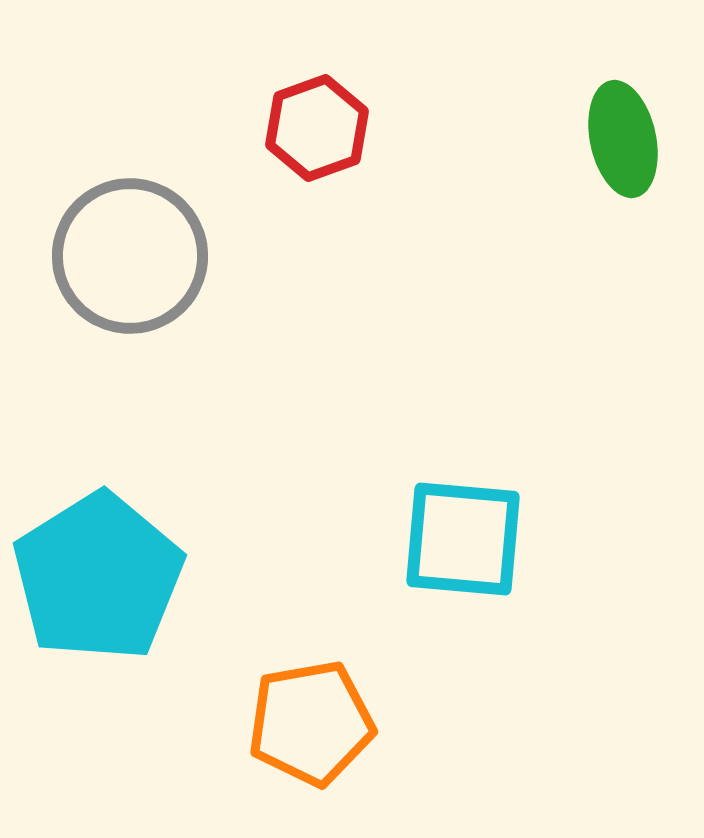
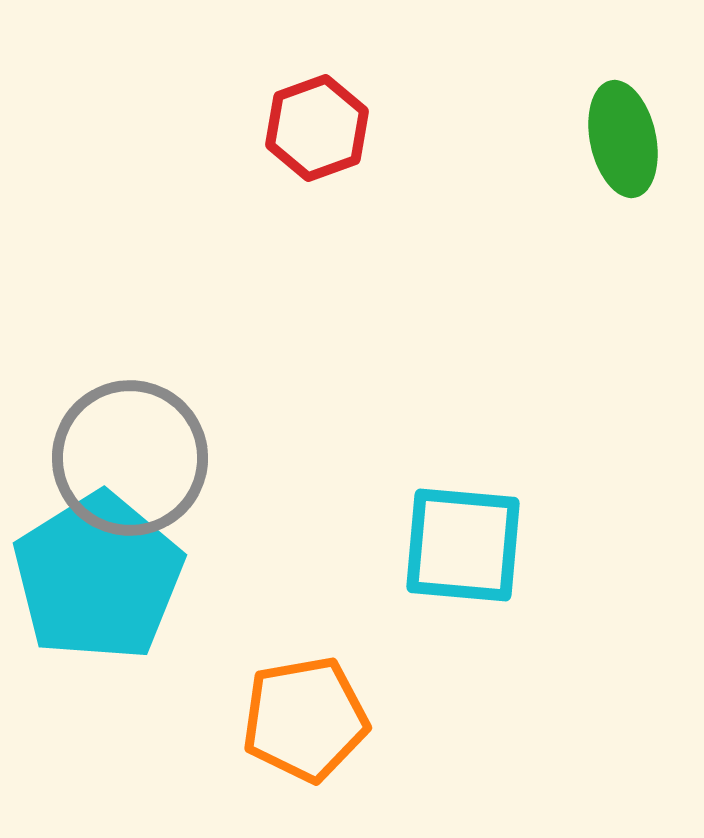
gray circle: moved 202 px down
cyan square: moved 6 px down
orange pentagon: moved 6 px left, 4 px up
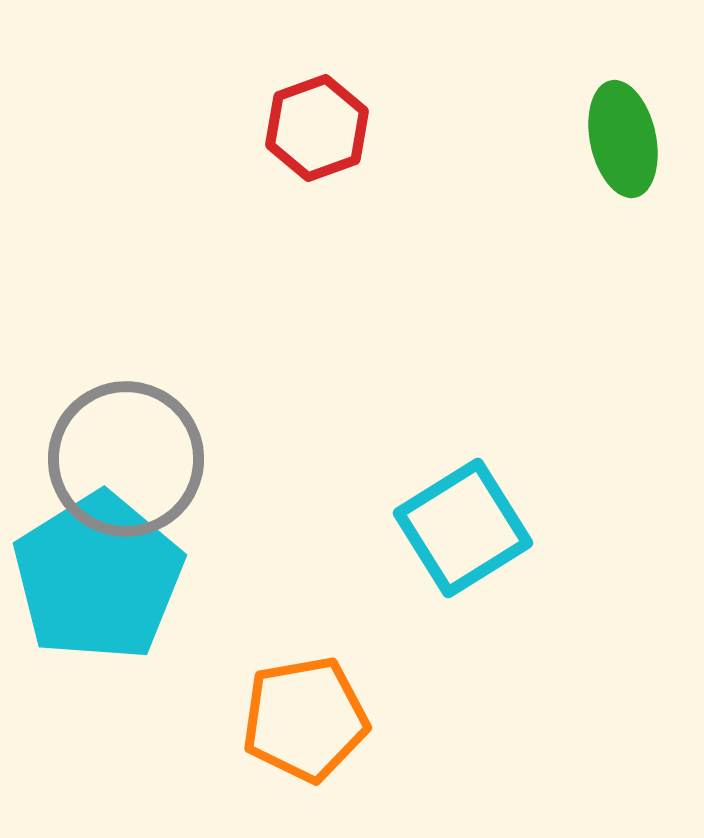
gray circle: moved 4 px left, 1 px down
cyan square: moved 17 px up; rotated 37 degrees counterclockwise
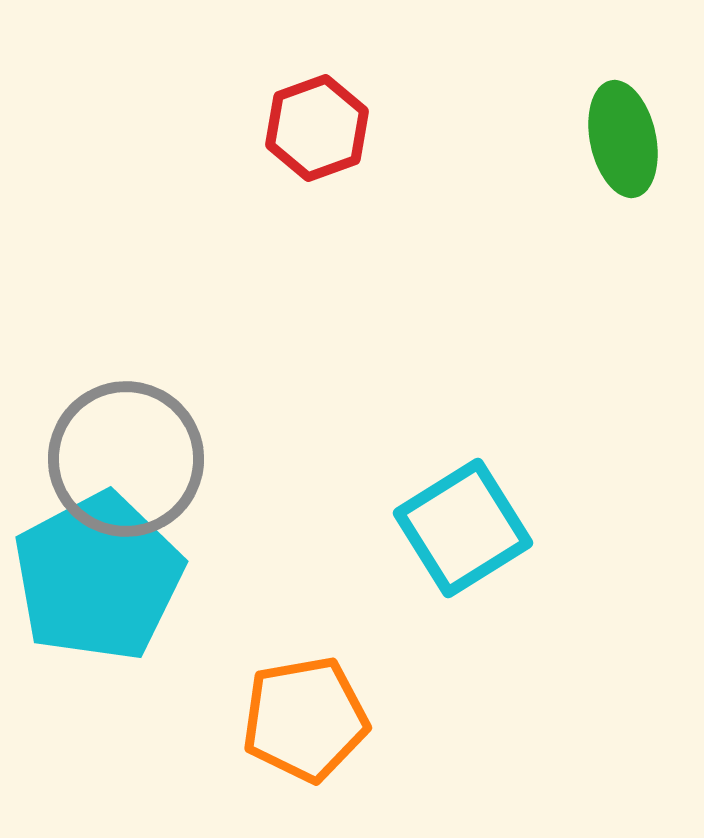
cyan pentagon: rotated 4 degrees clockwise
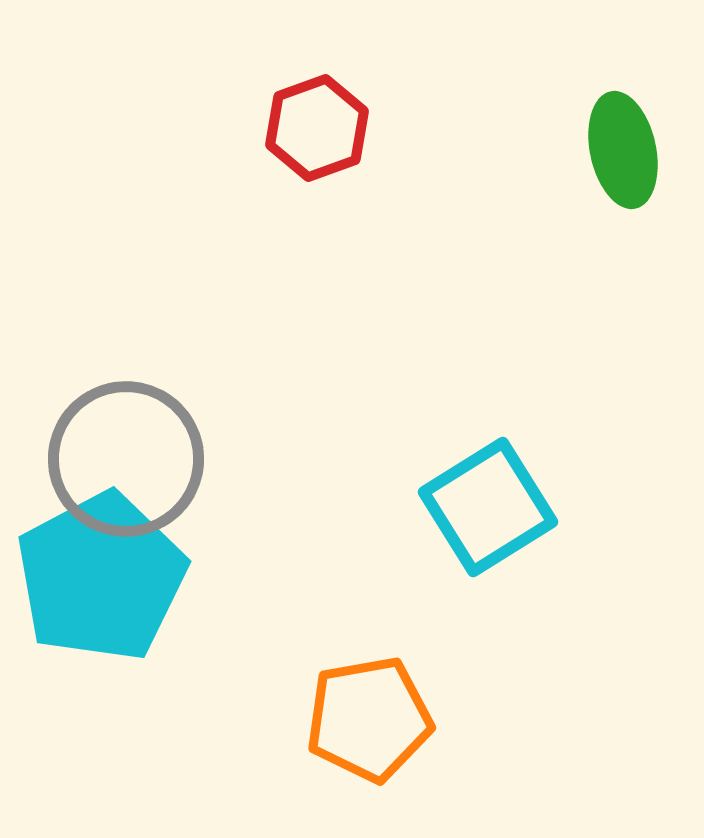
green ellipse: moved 11 px down
cyan square: moved 25 px right, 21 px up
cyan pentagon: moved 3 px right
orange pentagon: moved 64 px right
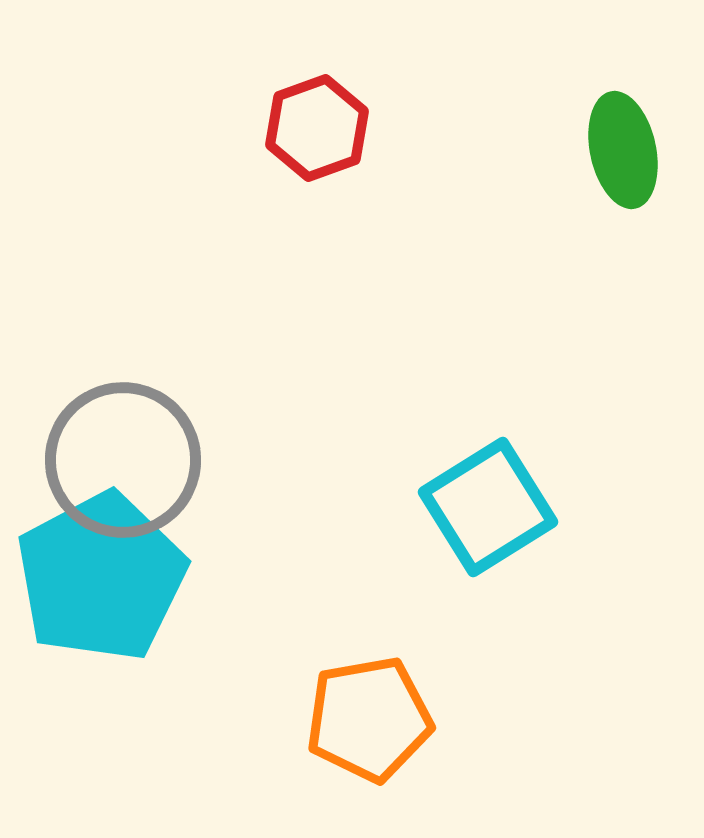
gray circle: moved 3 px left, 1 px down
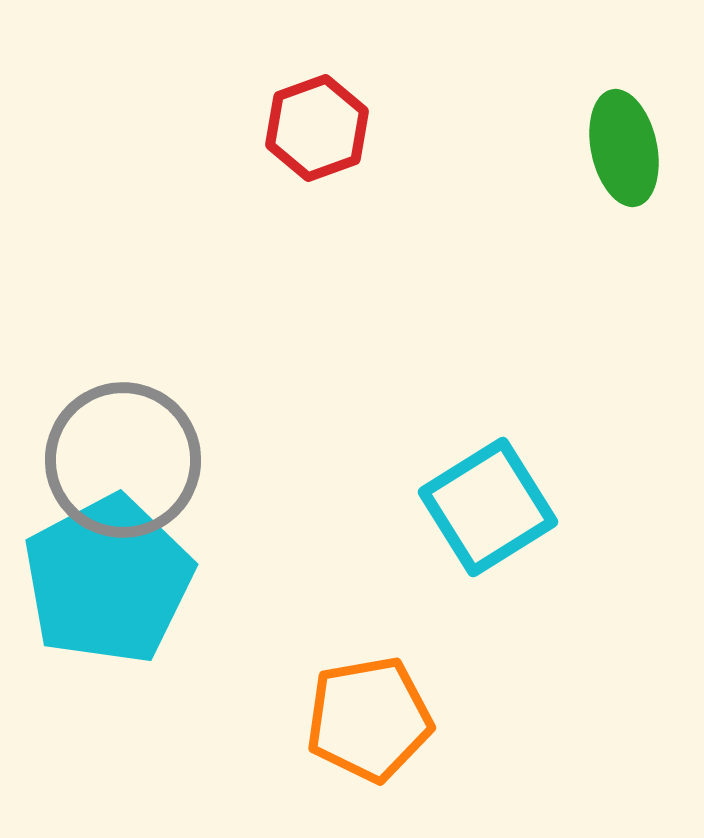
green ellipse: moved 1 px right, 2 px up
cyan pentagon: moved 7 px right, 3 px down
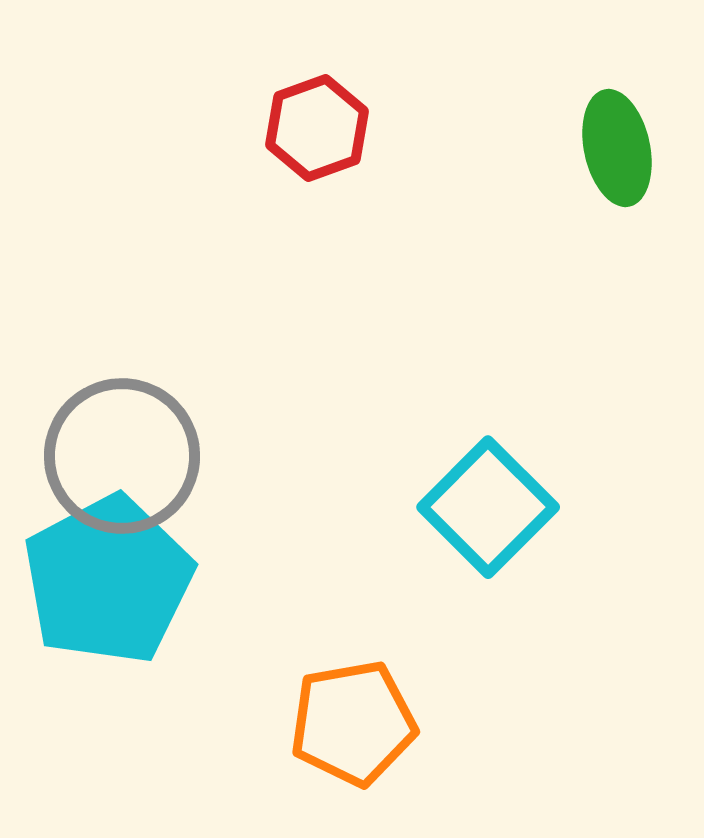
green ellipse: moved 7 px left
gray circle: moved 1 px left, 4 px up
cyan square: rotated 13 degrees counterclockwise
orange pentagon: moved 16 px left, 4 px down
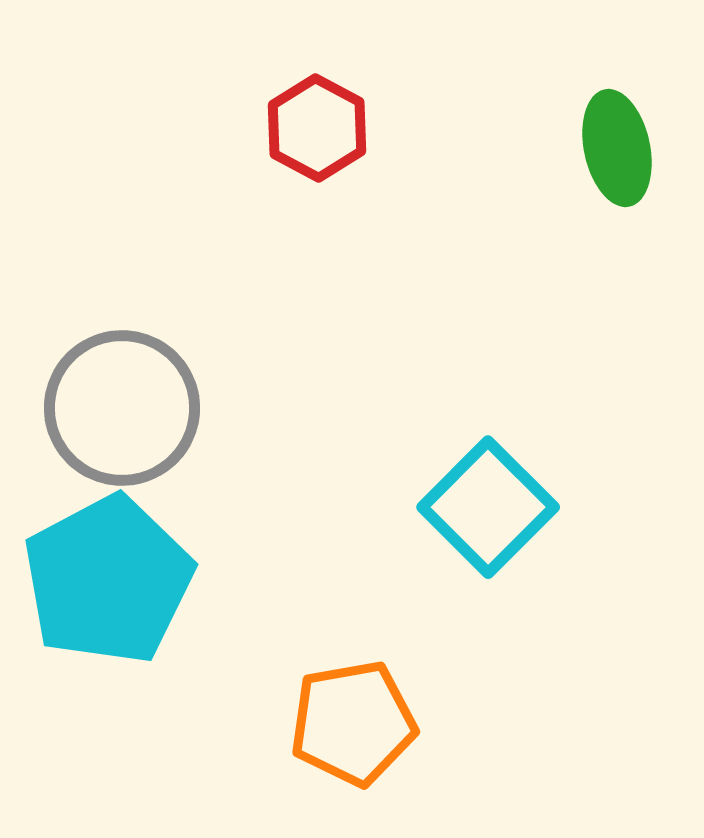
red hexagon: rotated 12 degrees counterclockwise
gray circle: moved 48 px up
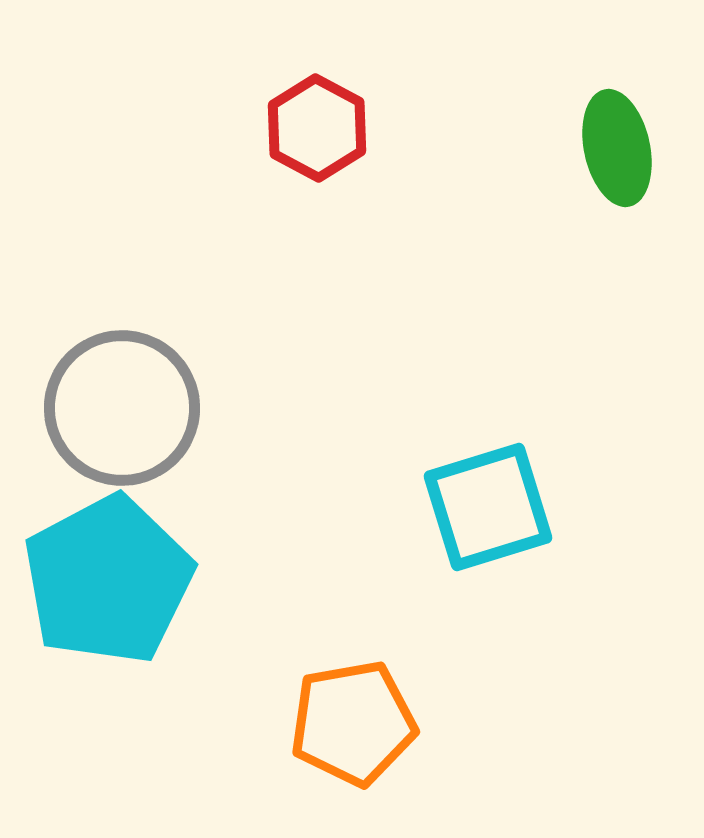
cyan square: rotated 28 degrees clockwise
